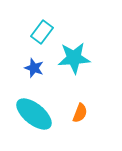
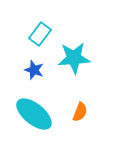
cyan rectangle: moved 2 px left, 2 px down
blue star: moved 2 px down
orange semicircle: moved 1 px up
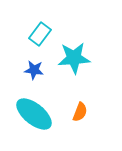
blue star: rotated 12 degrees counterclockwise
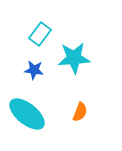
cyan ellipse: moved 7 px left
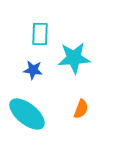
cyan rectangle: rotated 35 degrees counterclockwise
blue star: moved 1 px left
orange semicircle: moved 1 px right, 3 px up
